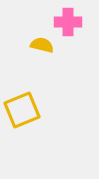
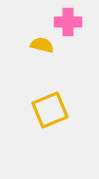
yellow square: moved 28 px right
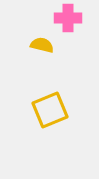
pink cross: moved 4 px up
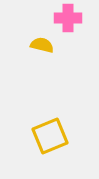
yellow square: moved 26 px down
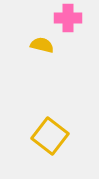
yellow square: rotated 30 degrees counterclockwise
